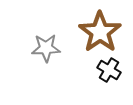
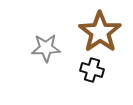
black cross: moved 17 px left; rotated 15 degrees counterclockwise
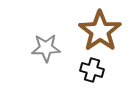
brown star: moved 1 px up
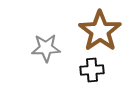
black cross: rotated 20 degrees counterclockwise
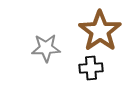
black cross: moved 1 px left, 2 px up
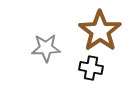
black cross: rotated 15 degrees clockwise
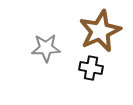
brown star: rotated 12 degrees clockwise
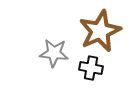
gray star: moved 8 px right, 5 px down; rotated 8 degrees clockwise
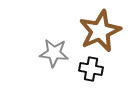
black cross: moved 1 px down
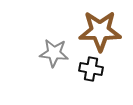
brown star: rotated 24 degrees clockwise
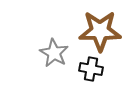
gray star: rotated 24 degrees clockwise
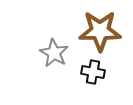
black cross: moved 2 px right, 3 px down
